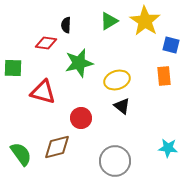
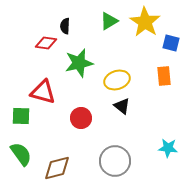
yellow star: moved 1 px down
black semicircle: moved 1 px left, 1 px down
blue square: moved 2 px up
green square: moved 8 px right, 48 px down
brown diamond: moved 21 px down
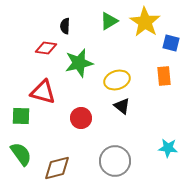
red diamond: moved 5 px down
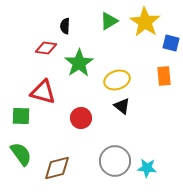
green star: rotated 20 degrees counterclockwise
cyan star: moved 21 px left, 20 px down
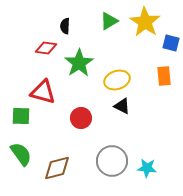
black triangle: rotated 12 degrees counterclockwise
gray circle: moved 3 px left
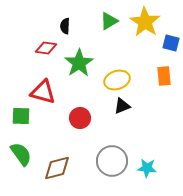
black triangle: rotated 48 degrees counterclockwise
red circle: moved 1 px left
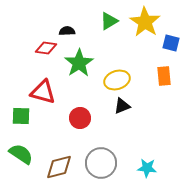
black semicircle: moved 2 px right, 5 px down; rotated 84 degrees clockwise
green semicircle: rotated 20 degrees counterclockwise
gray circle: moved 11 px left, 2 px down
brown diamond: moved 2 px right, 1 px up
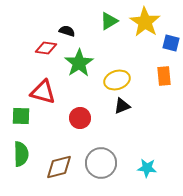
black semicircle: rotated 21 degrees clockwise
green semicircle: rotated 55 degrees clockwise
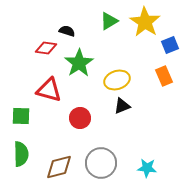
blue square: moved 1 px left, 2 px down; rotated 36 degrees counterclockwise
orange rectangle: rotated 18 degrees counterclockwise
red triangle: moved 6 px right, 2 px up
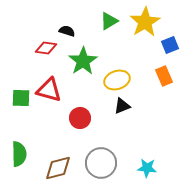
yellow star: rotated 8 degrees clockwise
green star: moved 4 px right, 2 px up
green square: moved 18 px up
green semicircle: moved 2 px left
brown diamond: moved 1 px left, 1 px down
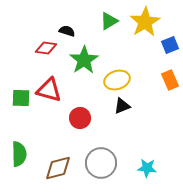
green star: moved 1 px right, 1 px up
orange rectangle: moved 6 px right, 4 px down
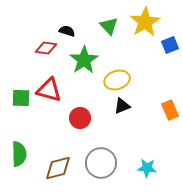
green triangle: moved 5 px down; rotated 42 degrees counterclockwise
orange rectangle: moved 30 px down
